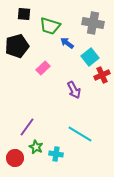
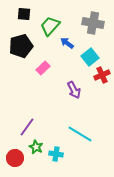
green trapezoid: rotated 115 degrees clockwise
black pentagon: moved 4 px right
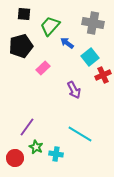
red cross: moved 1 px right
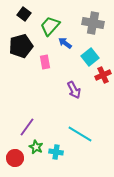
black square: rotated 32 degrees clockwise
blue arrow: moved 2 px left
pink rectangle: moved 2 px right, 6 px up; rotated 56 degrees counterclockwise
cyan cross: moved 2 px up
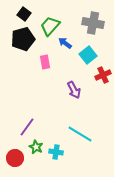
black pentagon: moved 2 px right, 7 px up
cyan square: moved 2 px left, 2 px up
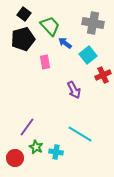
green trapezoid: rotated 95 degrees clockwise
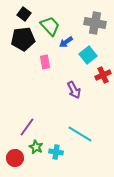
gray cross: moved 2 px right
black pentagon: rotated 10 degrees clockwise
blue arrow: moved 1 px right, 1 px up; rotated 72 degrees counterclockwise
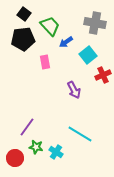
green star: rotated 16 degrees counterclockwise
cyan cross: rotated 24 degrees clockwise
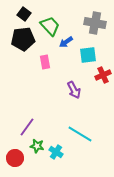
cyan square: rotated 30 degrees clockwise
green star: moved 1 px right, 1 px up
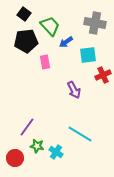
black pentagon: moved 3 px right, 2 px down
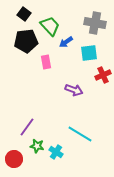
cyan square: moved 1 px right, 2 px up
pink rectangle: moved 1 px right
purple arrow: rotated 42 degrees counterclockwise
red circle: moved 1 px left, 1 px down
